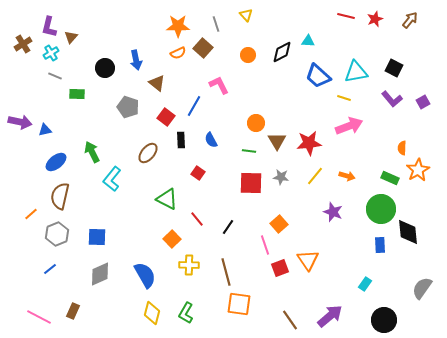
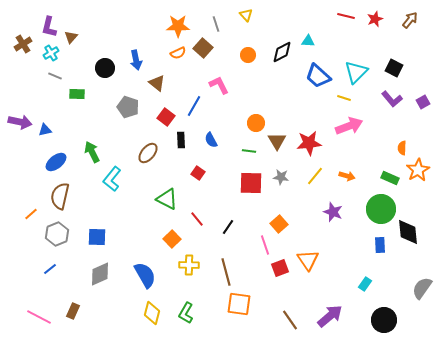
cyan triangle at (356, 72): rotated 35 degrees counterclockwise
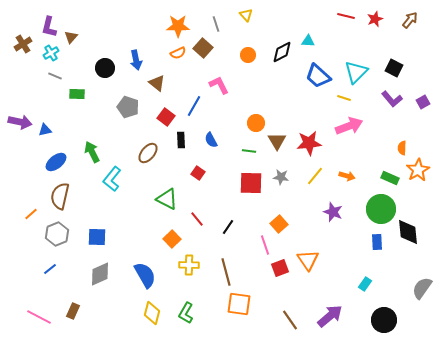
blue rectangle at (380, 245): moved 3 px left, 3 px up
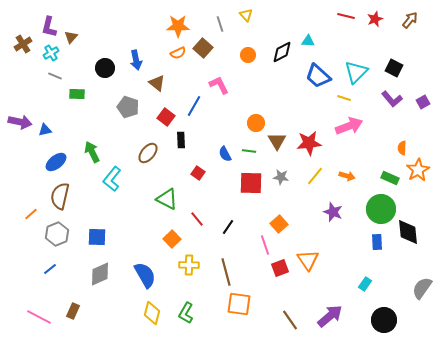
gray line at (216, 24): moved 4 px right
blue semicircle at (211, 140): moved 14 px right, 14 px down
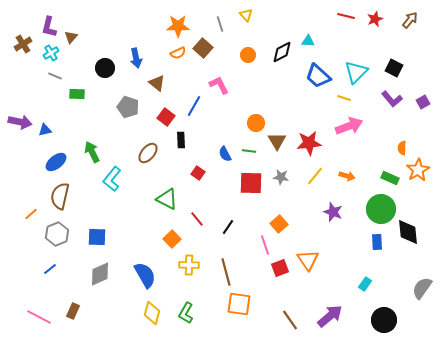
blue arrow at (136, 60): moved 2 px up
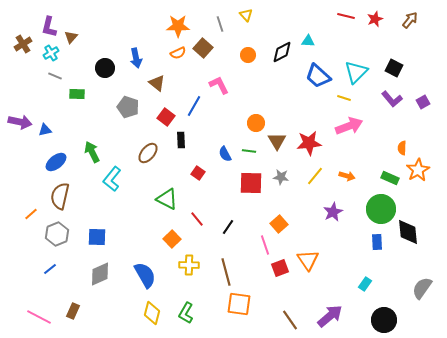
purple star at (333, 212): rotated 24 degrees clockwise
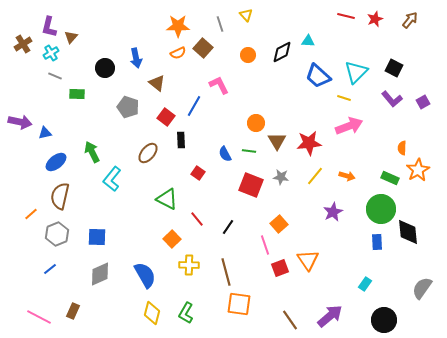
blue triangle at (45, 130): moved 3 px down
red square at (251, 183): moved 2 px down; rotated 20 degrees clockwise
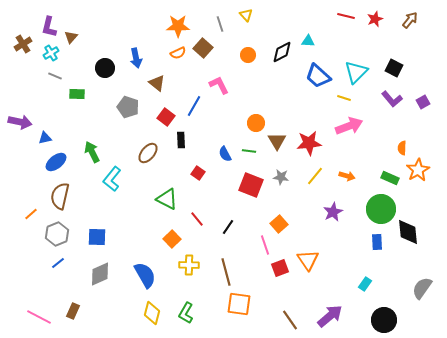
blue triangle at (45, 133): moved 5 px down
blue line at (50, 269): moved 8 px right, 6 px up
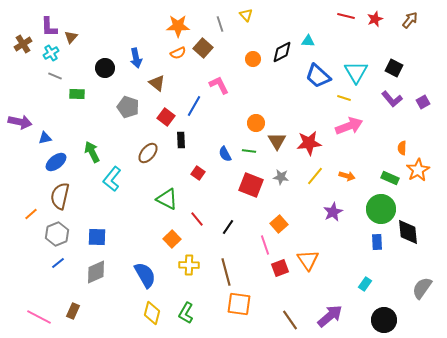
purple L-shape at (49, 27): rotated 15 degrees counterclockwise
orange circle at (248, 55): moved 5 px right, 4 px down
cyan triangle at (356, 72): rotated 15 degrees counterclockwise
gray diamond at (100, 274): moved 4 px left, 2 px up
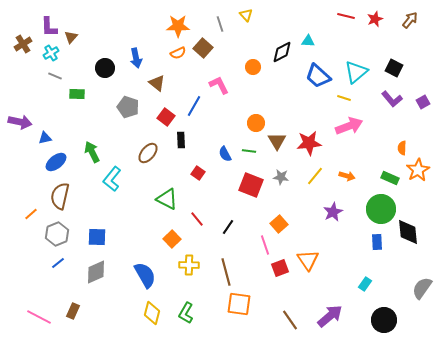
orange circle at (253, 59): moved 8 px down
cyan triangle at (356, 72): rotated 20 degrees clockwise
